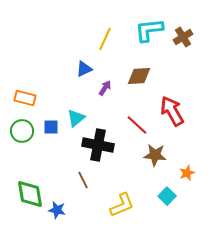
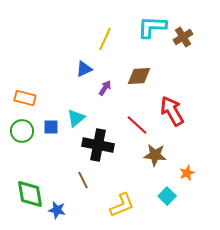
cyan L-shape: moved 3 px right, 3 px up; rotated 8 degrees clockwise
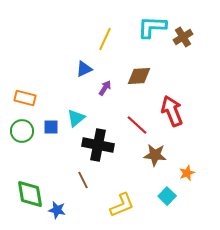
red arrow: rotated 8 degrees clockwise
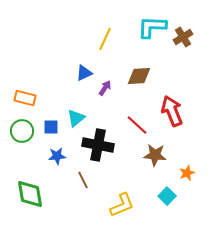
blue triangle: moved 4 px down
blue star: moved 54 px up; rotated 18 degrees counterclockwise
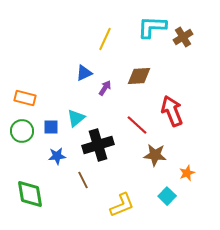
black cross: rotated 28 degrees counterclockwise
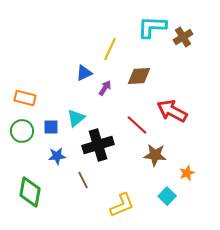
yellow line: moved 5 px right, 10 px down
red arrow: rotated 40 degrees counterclockwise
green diamond: moved 2 px up; rotated 20 degrees clockwise
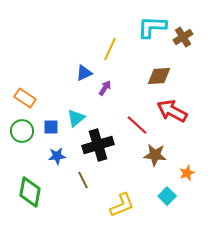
brown diamond: moved 20 px right
orange rectangle: rotated 20 degrees clockwise
